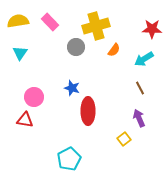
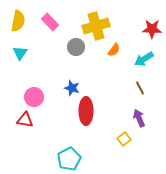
yellow semicircle: rotated 110 degrees clockwise
red ellipse: moved 2 px left
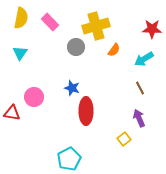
yellow semicircle: moved 3 px right, 3 px up
red triangle: moved 13 px left, 7 px up
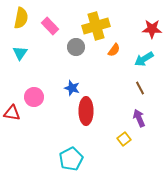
pink rectangle: moved 4 px down
cyan pentagon: moved 2 px right
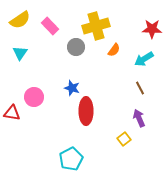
yellow semicircle: moved 1 px left, 2 px down; rotated 45 degrees clockwise
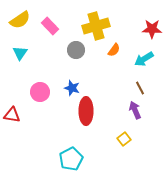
gray circle: moved 3 px down
pink circle: moved 6 px right, 5 px up
red triangle: moved 2 px down
purple arrow: moved 4 px left, 8 px up
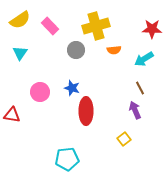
orange semicircle: rotated 48 degrees clockwise
cyan pentagon: moved 4 px left; rotated 20 degrees clockwise
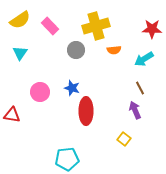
yellow square: rotated 16 degrees counterclockwise
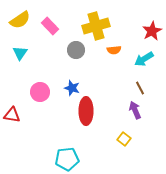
red star: moved 2 px down; rotated 30 degrees counterclockwise
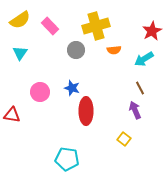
cyan pentagon: rotated 15 degrees clockwise
